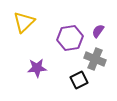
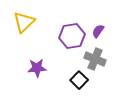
purple hexagon: moved 2 px right, 2 px up
black square: rotated 18 degrees counterclockwise
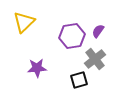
gray cross: rotated 30 degrees clockwise
black square: rotated 30 degrees clockwise
